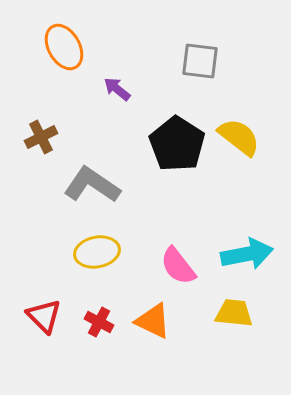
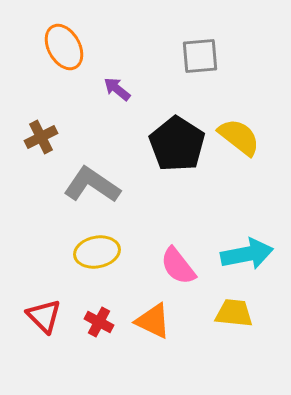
gray square: moved 5 px up; rotated 12 degrees counterclockwise
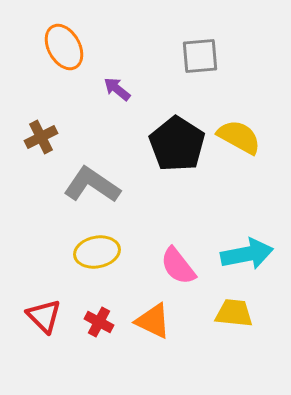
yellow semicircle: rotated 9 degrees counterclockwise
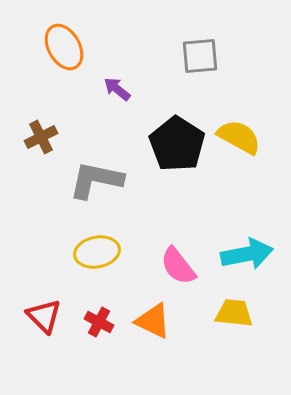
gray L-shape: moved 4 px right, 5 px up; rotated 22 degrees counterclockwise
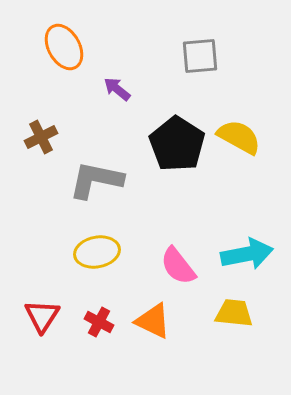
red triangle: moved 2 px left; rotated 18 degrees clockwise
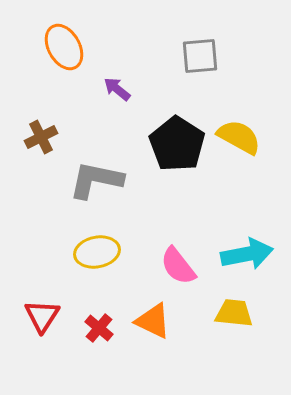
red cross: moved 6 px down; rotated 12 degrees clockwise
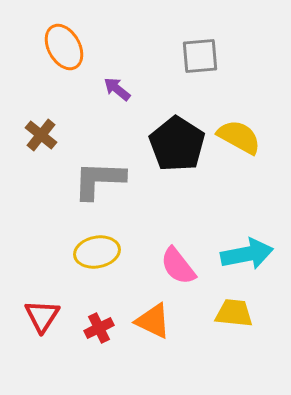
brown cross: moved 2 px up; rotated 24 degrees counterclockwise
gray L-shape: moved 3 px right; rotated 10 degrees counterclockwise
red cross: rotated 24 degrees clockwise
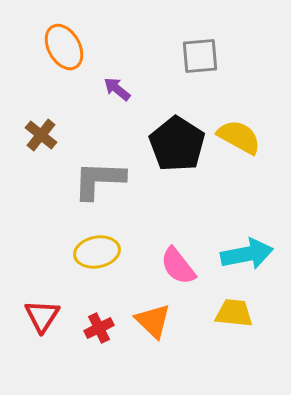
orange triangle: rotated 18 degrees clockwise
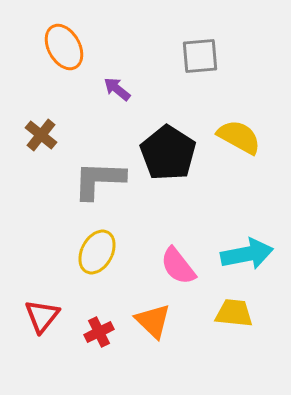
black pentagon: moved 9 px left, 9 px down
yellow ellipse: rotated 51 degrees counterclockwise
red triangle: rotated 6 degrees clockwise
red cross: moved 4 px down
